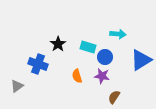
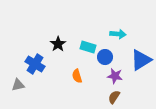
blue cross: moved 3 px left; rotated 12 degrees clockwise
purple star: moved 13 px right
gray triangle: moved 1 px right, 1 px up; rotated 24 degrees clockwise
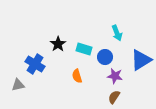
cyan arrow: moved 1 px left, 1 px up; rotated 63 degrees clockwise
cyan rectangle: moved 4 px left, 2 px down
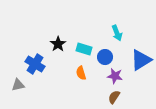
orange semicircle: moved 4 px right, 3 px up
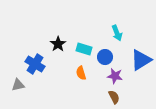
brown semicircle: rotated 120 degrees clockwise
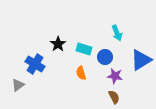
gray triangle: rotated 24 degrees counterclockwise
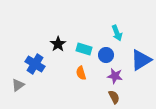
blue circle: moved 1 px right, 2 px up
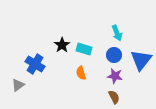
black star: moved 4 px right, 1 px down
blue circle: moved 8 px right
blue triangle: rotated 20 degrees counterclockwise
